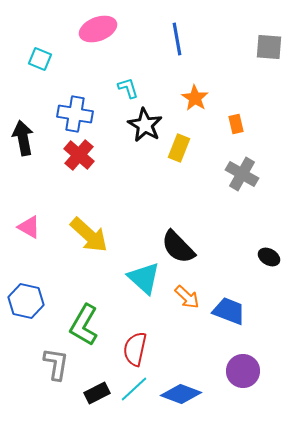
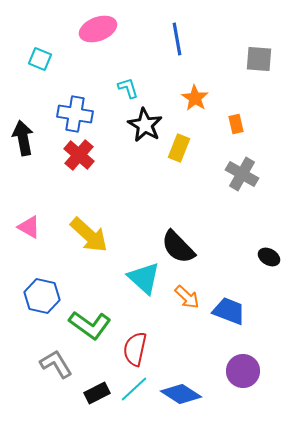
gray square: moved 10 px left, 12 px down
blue hexagon: moved 16 px right, 5 px up
green L-shape: moved 6 px right; rotated 84 degrees counterclockwise
gray L-shape: rotated 40 degrees counterclockwise
blue diamond: rotated 12 degrees clockwise
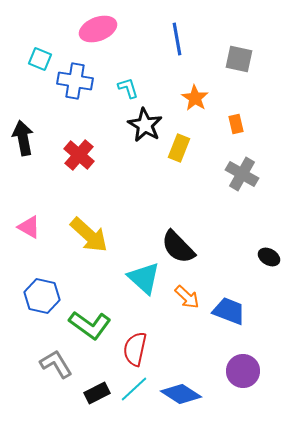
gray square: moved 20 px left; rotated 8 degrees clockwise
blue cross: moved 33 px up
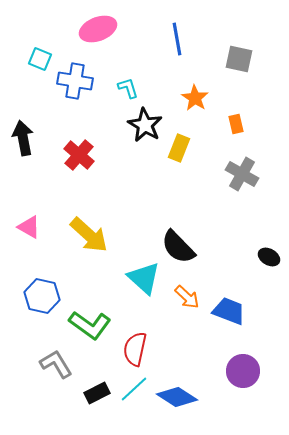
blue diamond: moved 4 px left, 3 px down
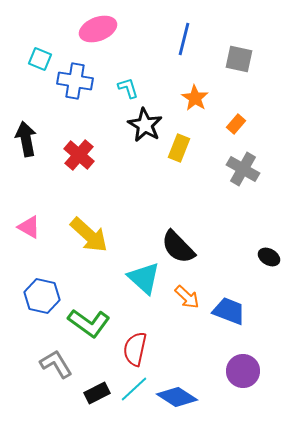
blue line: moved 7 px right; rotated 24 degrees clockwise
orange rectangle: rotated 54 degrees clockwise
black arrow: moved 3 px right, 1 px down
gray cross: moved 1 px right, 5 px up
green L-shape: moved 1 px left, 2 px up
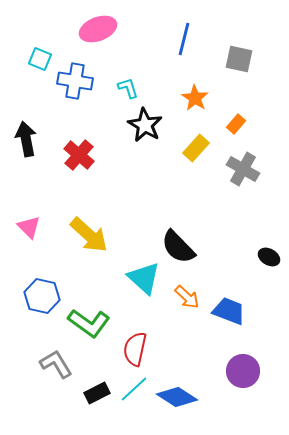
yellow rectangle: moved 17 px right; rotated 20 degrees clockwise
pink triangle: rotated 15 degrees clockwise
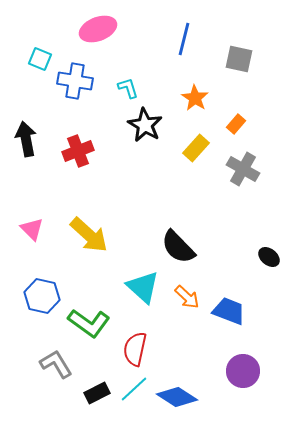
red cross: moved 1 px left, 4 px up; rotated 28 degrees clockwise
pink triangle: moved 3 px right, 2 px down
black ellipse: rotated 10 degrees clockwise
cyan triangle: moved 1 px left, 9 px down
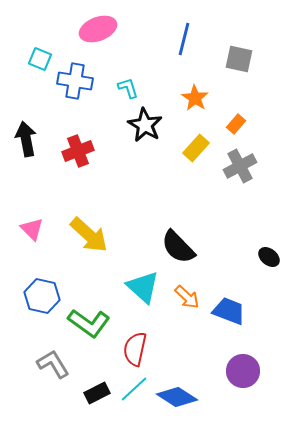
gray cross: moved 3 px left, 3 px up; rotated 32 degrees clockwise
gray L-shape: moved 3 px left
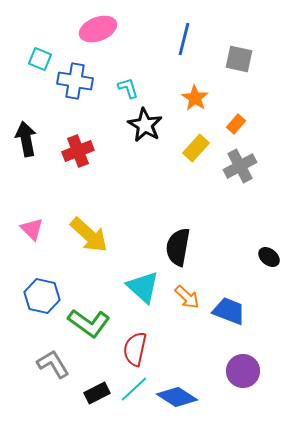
black semicircle: rotated 54 degrees clockwise
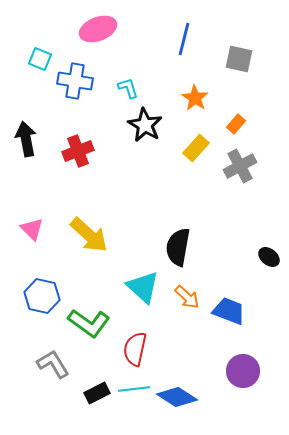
cyan line: rotated 36 degrees clockwise
